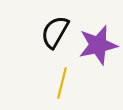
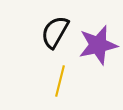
yellow line: moved 2 px left, 2 px up
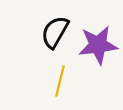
purple star: rotated 6 degrees clockwise
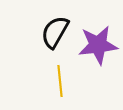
yellow line: rotated 20 degrees counterclockwise
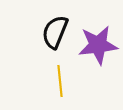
black semicircle: rotated 8 degrees counterclockwise
